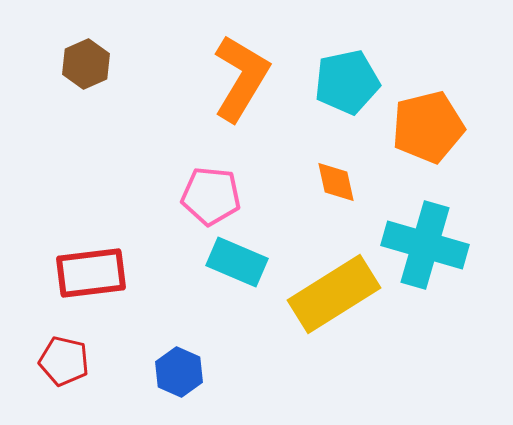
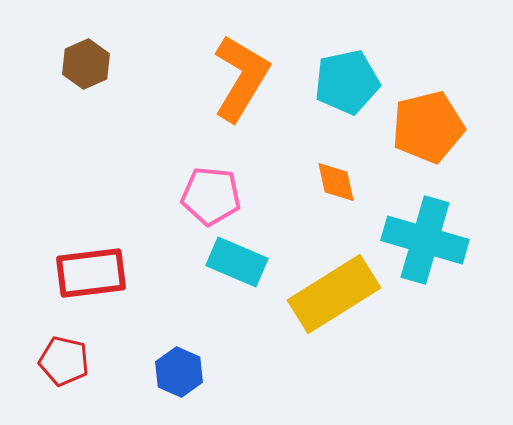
cyan cross: moved 5 px up
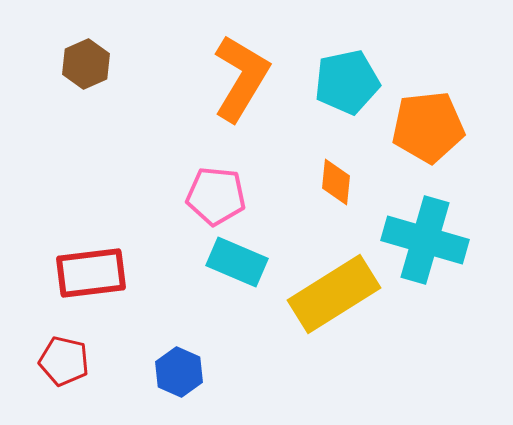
orange pentagon: rotated 8 degrees clockwise
orange diamond: rotated 18 degrees clockwise
pink pentagon: moved 5 px right
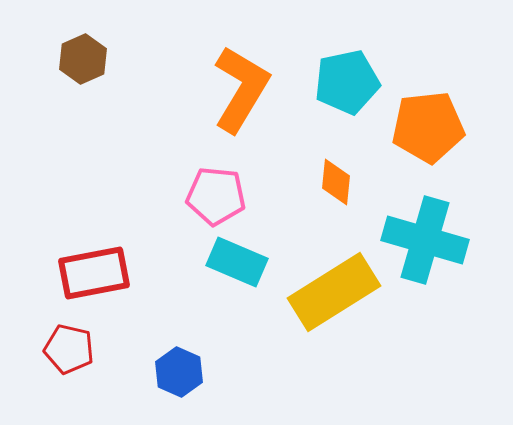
brown hexagon: moved 3 px left, 5 px up
orange L-shape: moved 11 px down
red rectangle: moved 3 px right; rotated 4 degrees counterclockwise
yellow rectangle: moved 2 px up
red pentagon: moved 5 px right, 12 px up
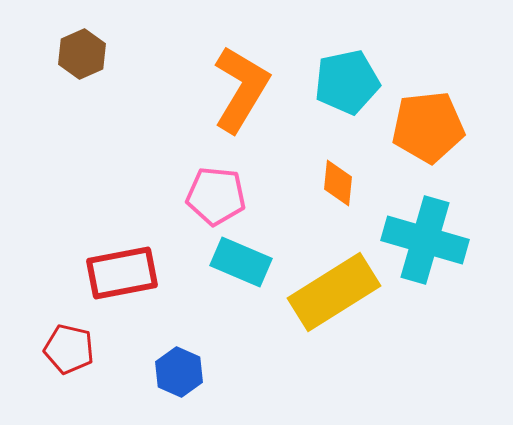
brown hexagon: moved 1 px left, 5 px up
orange diamond: moved 2 px right, 1 px down
cyan rectangle: moved 4 px right
red rectangle: moved 28 px right
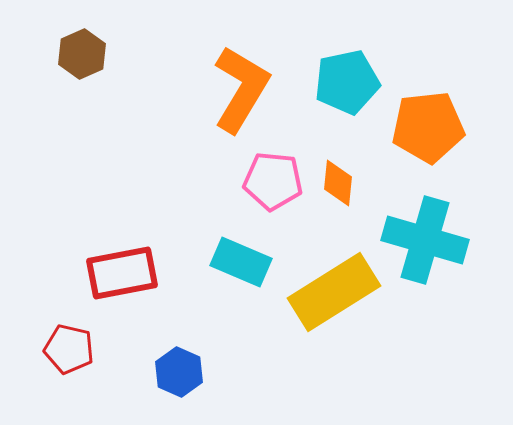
pink pentagon: moved 57 px right, 15 px up
